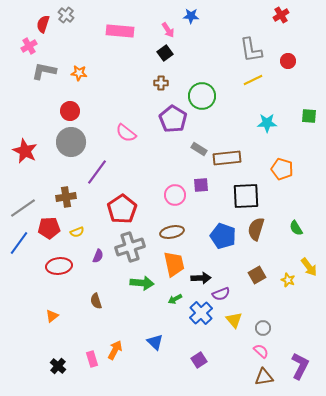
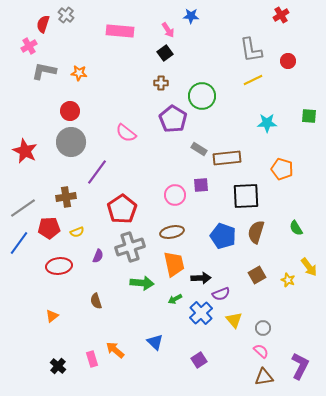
brown semicircle at (256, 229): moved 3 px down
orange arrow at (115, 350): rotated 78 degrees counterclockwise
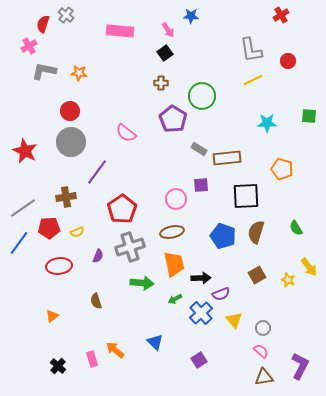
pink circle at (175, 195): moved 1 px right, 4 px down
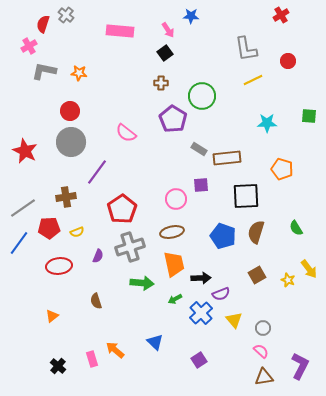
gray L-shape at (251, 50): moved 5 px left, 1 px up
yellow arrow at (309, 267): moved 2 px down
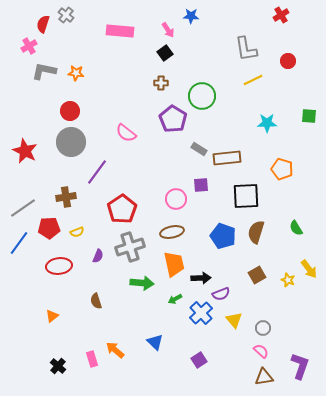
orange star at (79, 73): moved 3 px left
purple L-shape at (300, 366): rotated 8 degrees counterclockwise
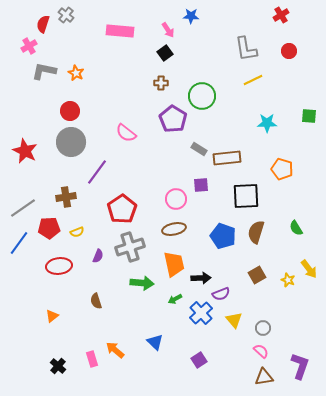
red circle at (288, 61): moved 1 px right, 10 px up
orange star at (76, 73): rotated 21 degrees clockwise
brown ellipse at (172, 232): moved 2 px right, 3 px up
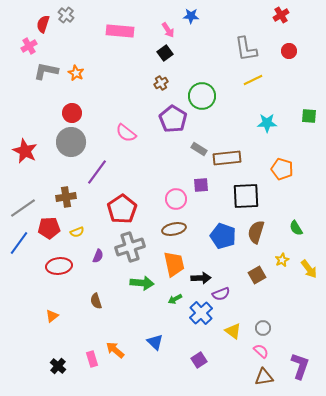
gray L-shape at (44, 71): moved 2 px right
brown cross at (161, 83): rotated 32 degrees counterclockwise
red circle at (70, 111): moved 2 px right, 2 px down
yellow star at (288, 280): moved 6 px left, 20 px up; rotated 24 degrees clockwise
yellow triangle at (234, 320): moved 1 px left, 11 px down; rotated 12 degrees counterclockwise
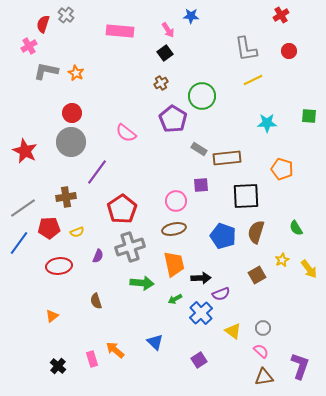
pink circle at (176, 199): moved 2 px down
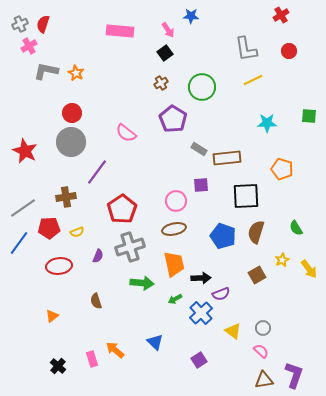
gray cross at (66, 15): moved 46 px left, 9 px down; rotated 28 degrees clockwise
green circle at (202, 96): moved 9 px up
purple L-shape at (300, 366): moved 6 px left, 9 px down
brown triangle at (264, 377): moved 3 px down
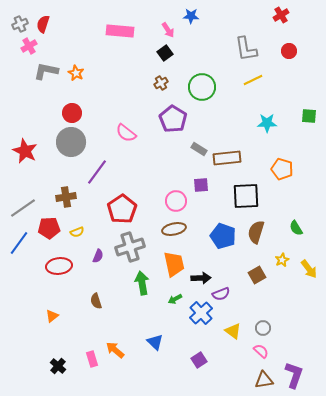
green arrow at (142, 283): rotated 105 degrees counterclockwise
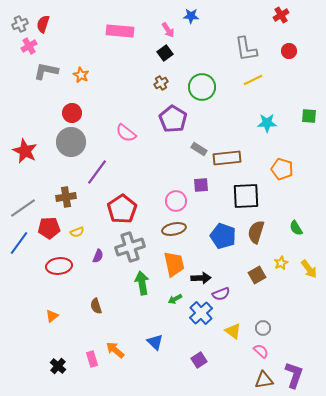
orange star at (76, 73): moved 5 px right, 2 px down
yellow star at (282, 260): moved 1 px left, 3 px down
brown semicircle at (96, 301): moved 5 px down
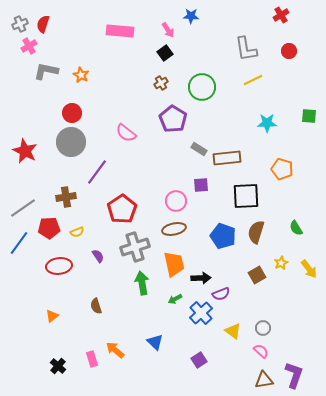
gray cross at (130, 247): moved 5 px right
purple semicircle at (98, 256): rotated 56 degrees counterclockwise
